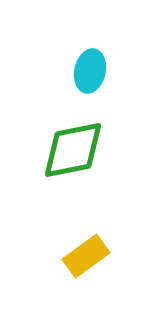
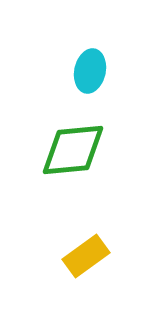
green diamond: rotated 6 degrees clockwise
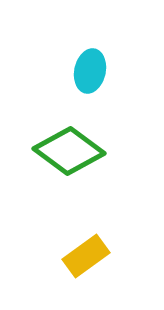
green diamond: moved 4 px left, 1 px down; rotated 42 degrees clockwise
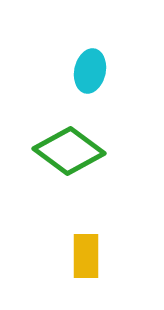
yellow rectangle: rotated 54 degrees counterclockwise
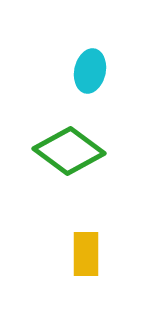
yellow rectangle: moved 2 px up
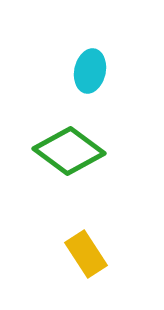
yellow rectangle: rotated 33 degrees counterclockwise
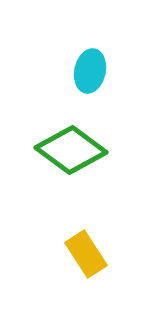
green diamond: moved 2 px right, 1 px up
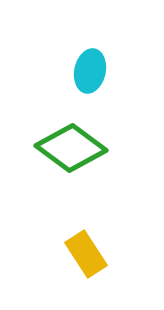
green diamond: moved 2 px up
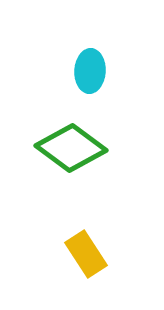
cyan ellipse: rotated 9 degrees counterclockwise
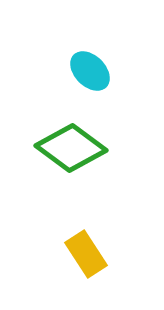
cyan ellipse: rotated 48 degrees counterclockwise
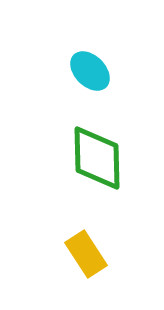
green diamond: moved 26 px right, 10 px down; rotated 52 degrees clockwise
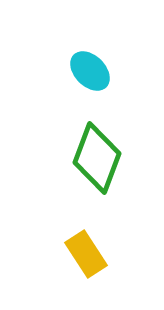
green diamond: rotated 22 degrees clockwise
